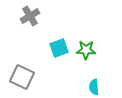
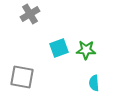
gray cross: moved 2 px up
gray square: rotated 15 degrees counterclockwise
cyan semicircle: moved 4 px up
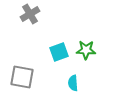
cyan square: moved 4 px down
cyan semicircle: moved 21 px left
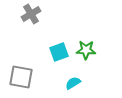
gray cross: moved 1 px right
gray square: moved 1 px left
cyan semicircle: rotated 63 degrees clockwise
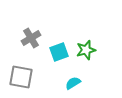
gray cross: moved 24 px down
green star: rotated 18 degrees counterclockwise
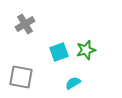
gray cross: moved 6 px left, 14 px up
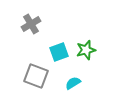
gray cross: moved 6 px right
gray square: moved 15 px right, 1 px up; rotated 10 degrees clockwise
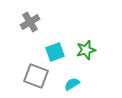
gray cross: moved 1 px left, 2 px up
cyan square: moved 4 px left
cyan semicircle: moved 1 px left, 1 px down
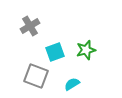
gray cross: moved 4 px down
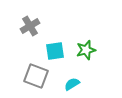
cyan square: moved 1 px up; rotated 12 degrees clockwise
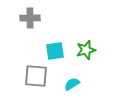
gray cross: moved 8 px up; rotated 30 degrees clockwise
gray square: rotated 15 degrees counterclockwise
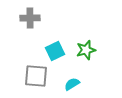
cyan square: rotated 18 degrees counterclockwise
